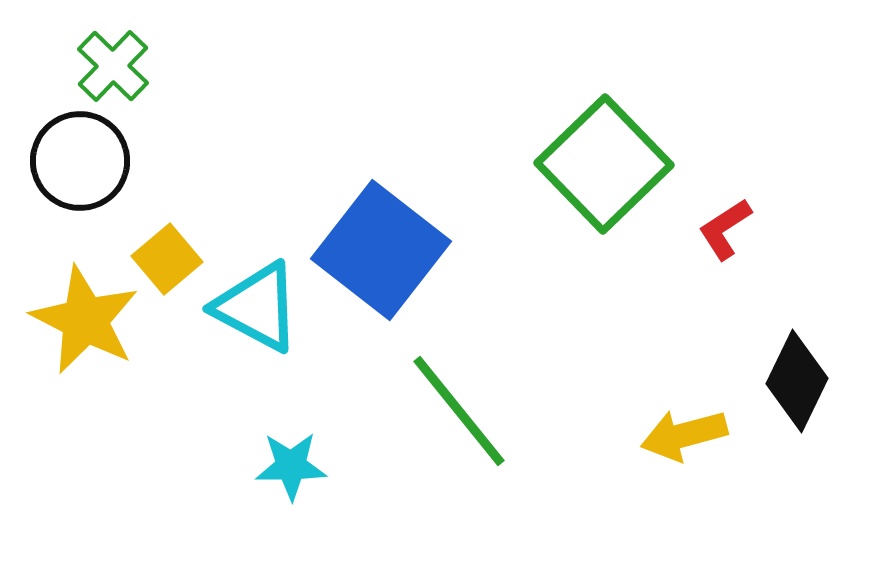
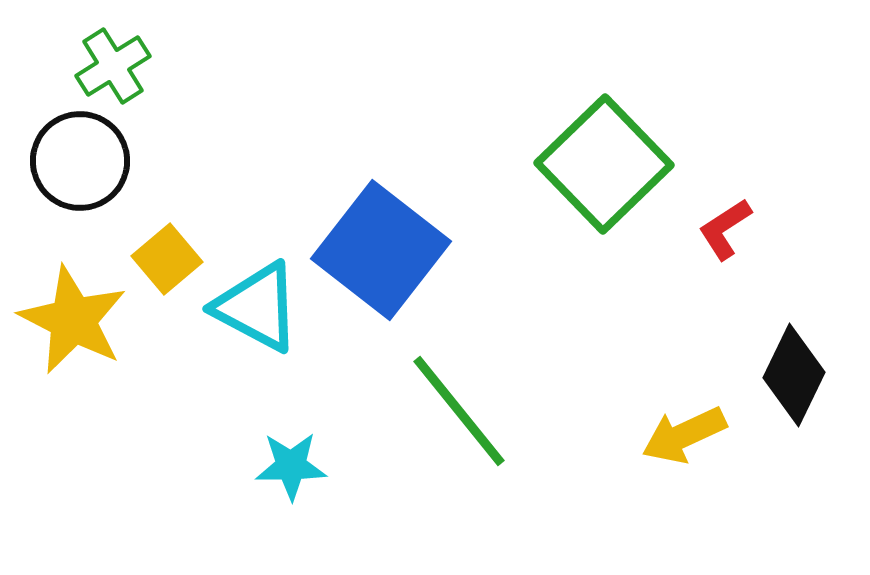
green cross: rotated 14 degrees clockwise
yellow star: moved 12 px left
black diamond: moved 3 px left, 6 px up
yellow arrow: rotated 10 degrees counterclockwise
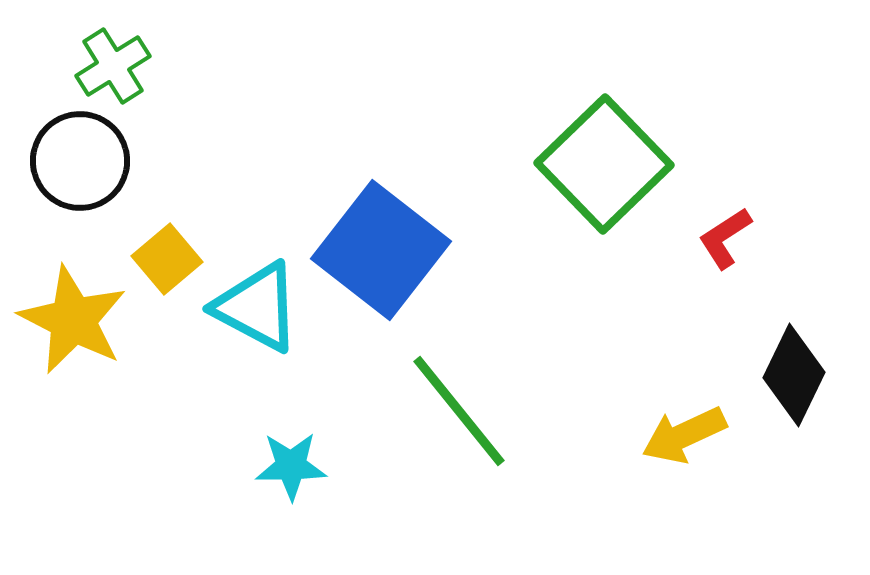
red L-shape: moved 9 px down
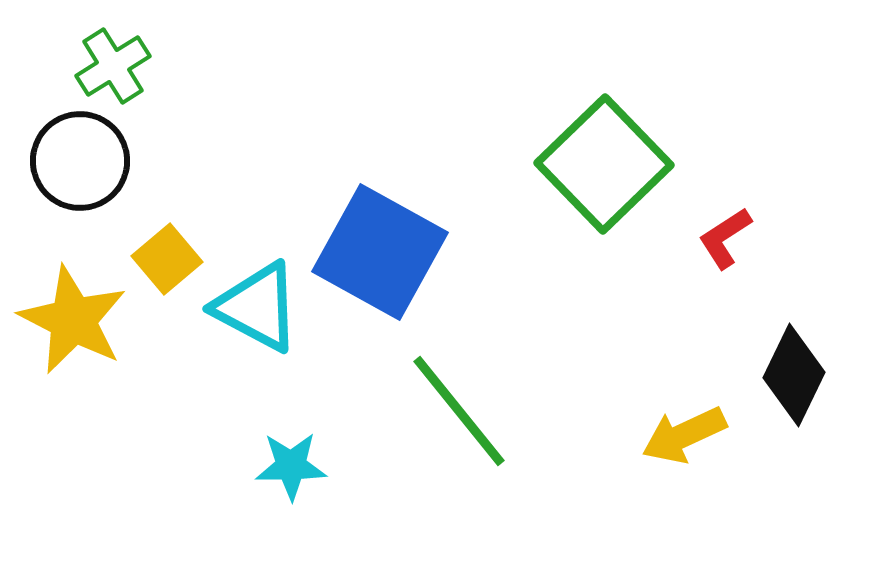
blue square: moved 1 px left, 2 px down; rotated 9 degrees counterclockwise
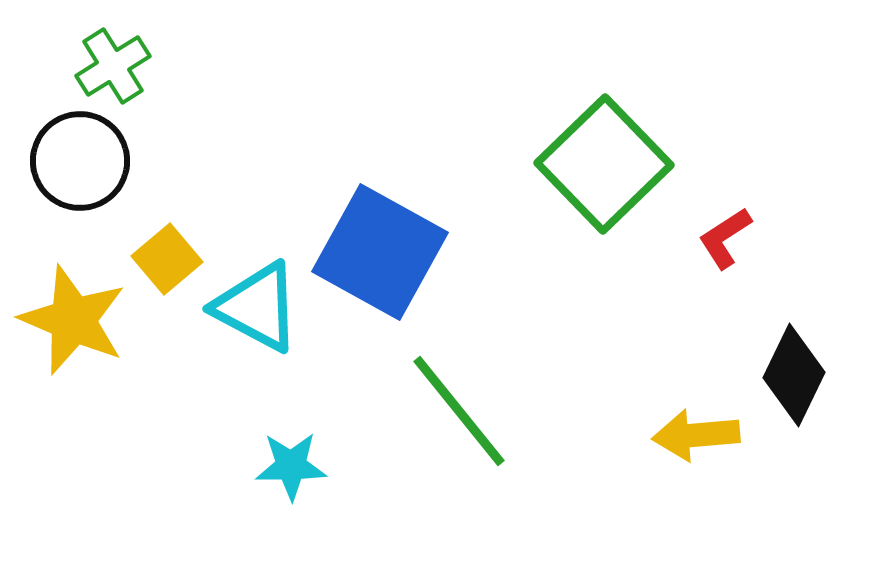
yellow star: rotated 4 degrees counterclockwise
yellow arrow: moved 12 px right; rotated 20 degrees clockwise
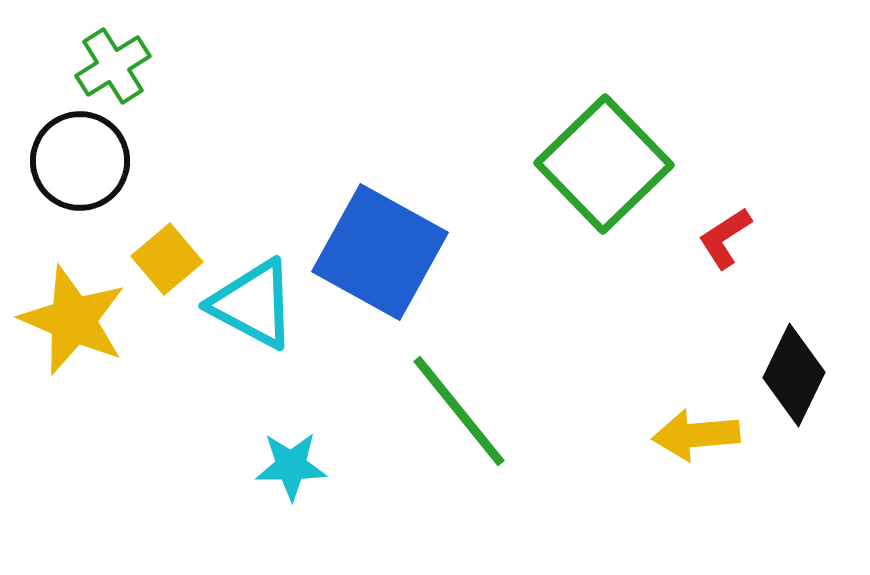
cyan triangle: moved 4 px left, 3 px up
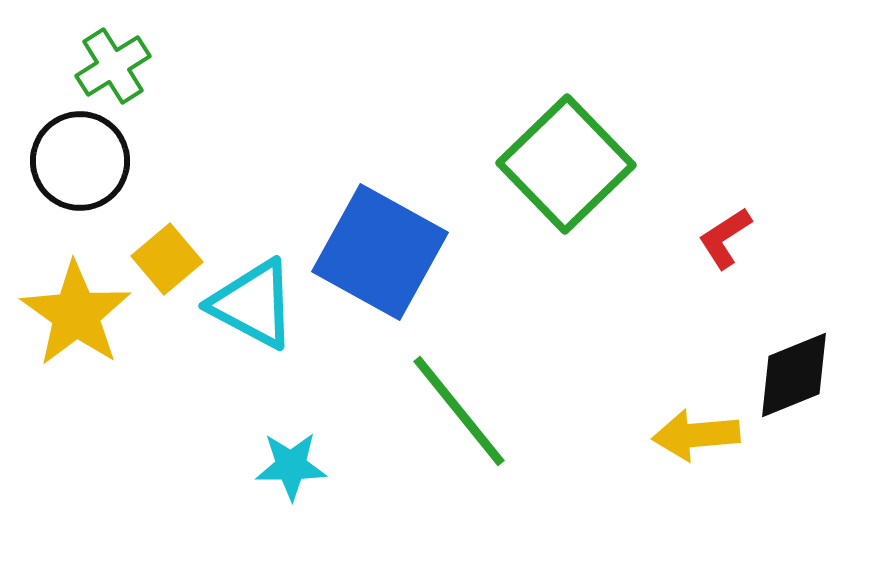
green square: moved 38 px left
yellow star: moved 3 px right, 6 px up; rotated 12 degrees clockwise
black diamond: rotated 42 degrees clockwise
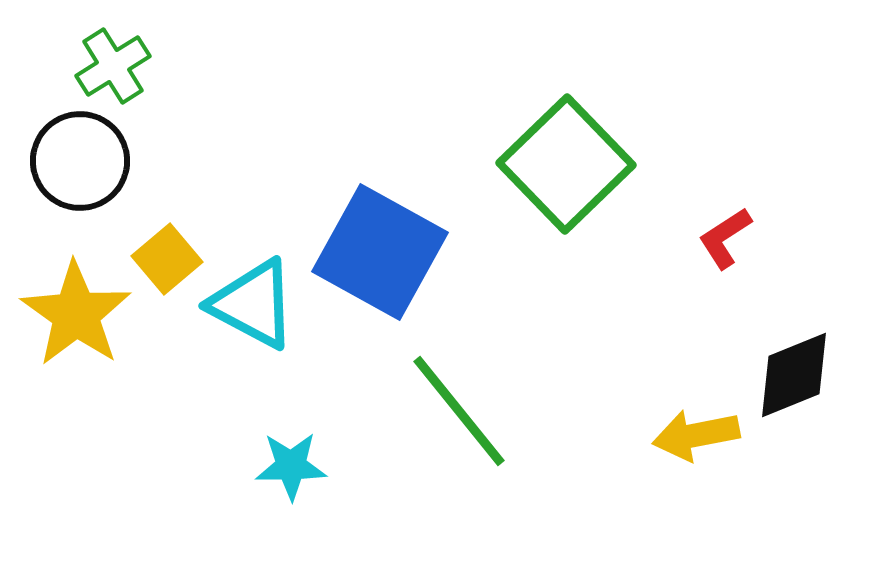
yellow arrow: rotated 6 degrees counterclockwise
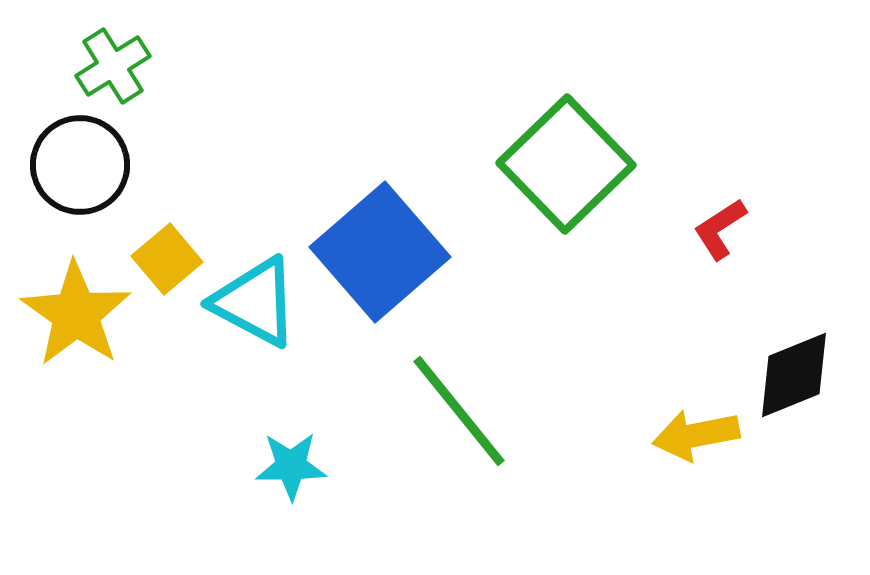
black circle: moved 4 px down
red L-shape: moved 5 px left, 9 px up
blue square: rotated 20 degrees clockwise
cyan triangle: moved 2 px right, 2 px up
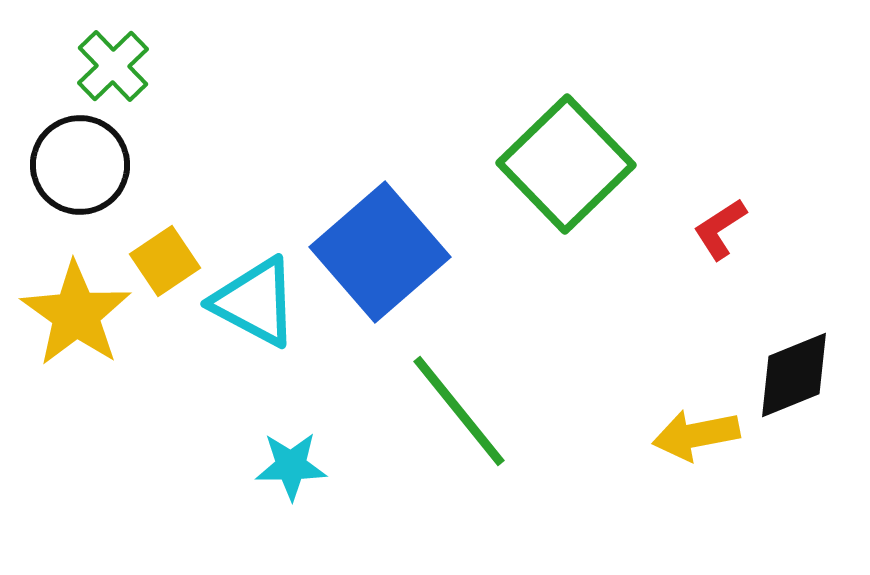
green cross: rotated 12 degrees counterclockwise
yellow square: moved 2 px left, 2 px down; rotated 6 degrees clockwise
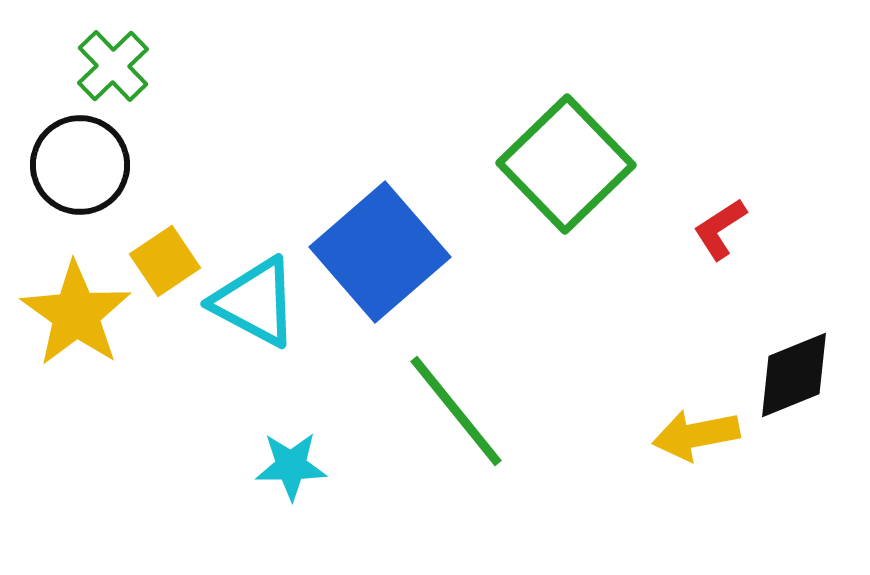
green line: moved 3 px left
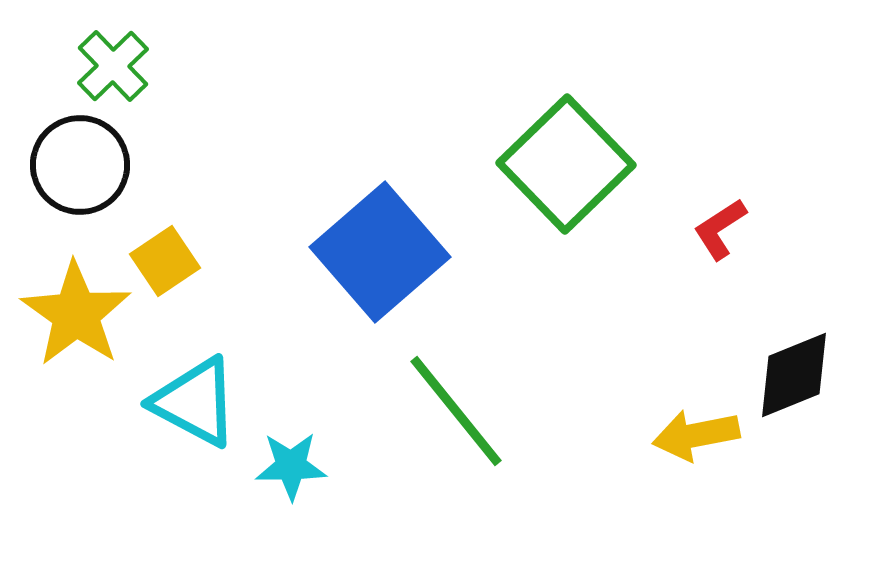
cyan triangle: moved 60 px left, 100 px down
